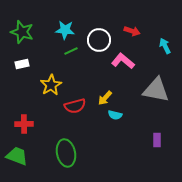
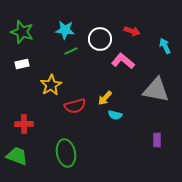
white circle: moved 1 px right, 1 px up
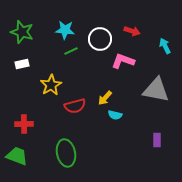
pink L-shape: rotated 20 degrees counterclockwise
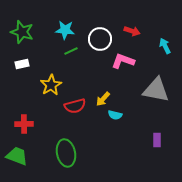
yellow arrow: moved 2 px left, 1 px down
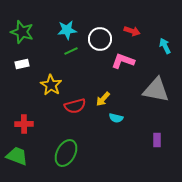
cyan star: moved 2 px right; rotated 12 degrees counterclockwise
yellow star: rotated 10 degrees counterclockwise
cyan semicircle: moved 1 px right, 3 px down
green ellipse: rotated 40 degrees clockwise
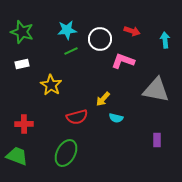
cyan arrow: moved 6 px up; rotated 21 degrees clockwise
red semicircle: moved 2 px right, 11 px down
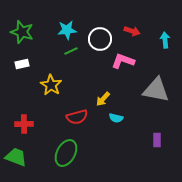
green trapezoid: moved 1 px left, 1 px down
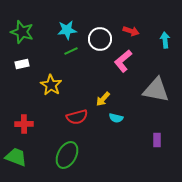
red arrow: moved 1 px left
pink L-shape: rotated 60 degrees counterclockwise
green ellipse: moved 1 px right, 2 px down
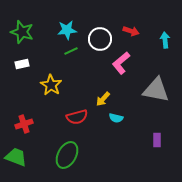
pink L-shape: moved 2 px left, 2 px down
red cross: rotated 18 degrees counterclockwise
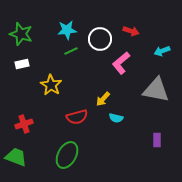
green star: moved 1 px left, 2 px down
cyan arrow: moved 3 px left, 11 px down; rotated 105 degrees counterclockwise
